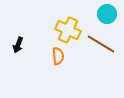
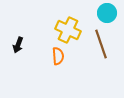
cyan circle: moved 1 px up
brown line: rotated 40 degrees clockwise
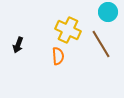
cyan circle: moved 1 px right, 1 px up
brown line: rotated 12 degrees counterclockwise
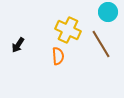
black arrow: rotated 14 degrees clockwise
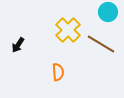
yellow cross: rotated 20 degrees clockwise
brown line: rotated 28 degrees counterclockwise
orange semicircle: moved 16 px down
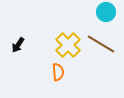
cyan circle: moved 2 px left
yellow cross: moved 15 px down
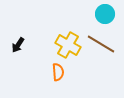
cyan circle: moved 1 px left, 2 px down
yellow cross: rotated 15 degrees counterclockwise
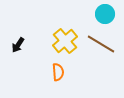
yellow cross: moved 3 px left, 4 px up; rotated 20 degrees clockwise
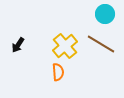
yellow cross: moved 5 px down
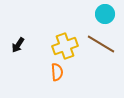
yellow cross: rotated 20 degrees clockwise
orange semicircle: moved 1 px left
